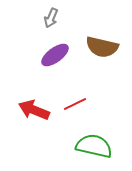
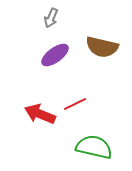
red arrow: moved 6 px right, 4 px down
green semicircle: moved 1 px down
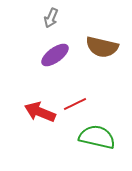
red arrow: moved 2 px up
green semicircle: moved 3 px right, 10 px up
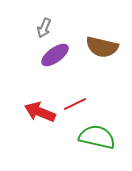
gray arrow: moved 7 px left, 10 px down
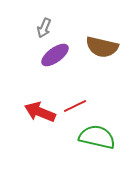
red line: moved 2 px down
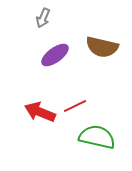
gray arrow: moved 1 px left, 10 px up
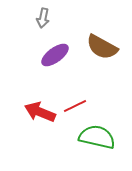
gray arrow: rotated 12 degrees counterclockwise
brown semicircle: rotated 16 degrees clockwise
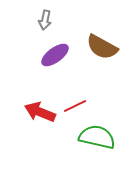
gray arrow: moved 2 px right, 2 px down
